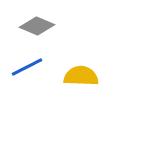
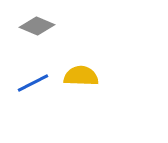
blue line: moved 6 px right, 16 px down
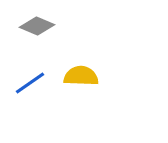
blue line: moved 3 px left; rotated 8 degrees counterclockwise
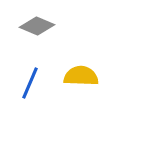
blue line: rotated 32 degrees counterclockwise
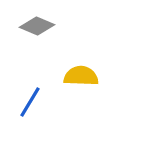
blue line: moved 19 px down; rotated 8 degrees clockwise
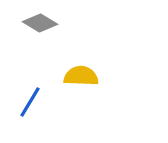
gray diamond: moved 3 px right, 3 px up; rotated 8 degrees clockwise
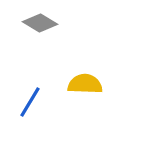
yellow semicircle: moved 4 px right, 8 px down
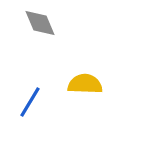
gray diamond: rotated 36 degrees clockwise
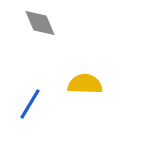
blue line: moved 2 px down
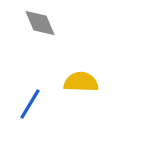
yellow semicircle: moved 4 px left, 2 px up
